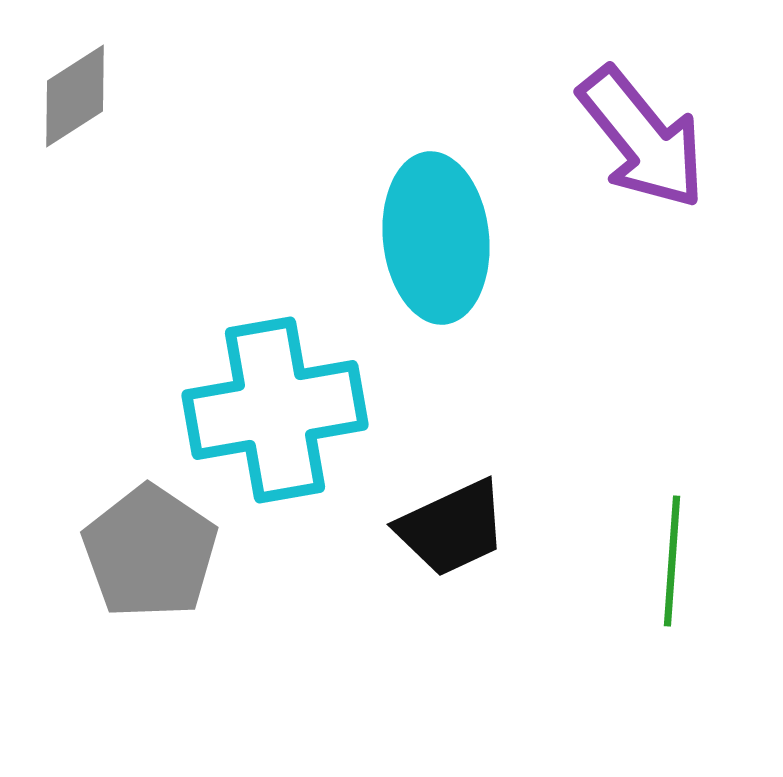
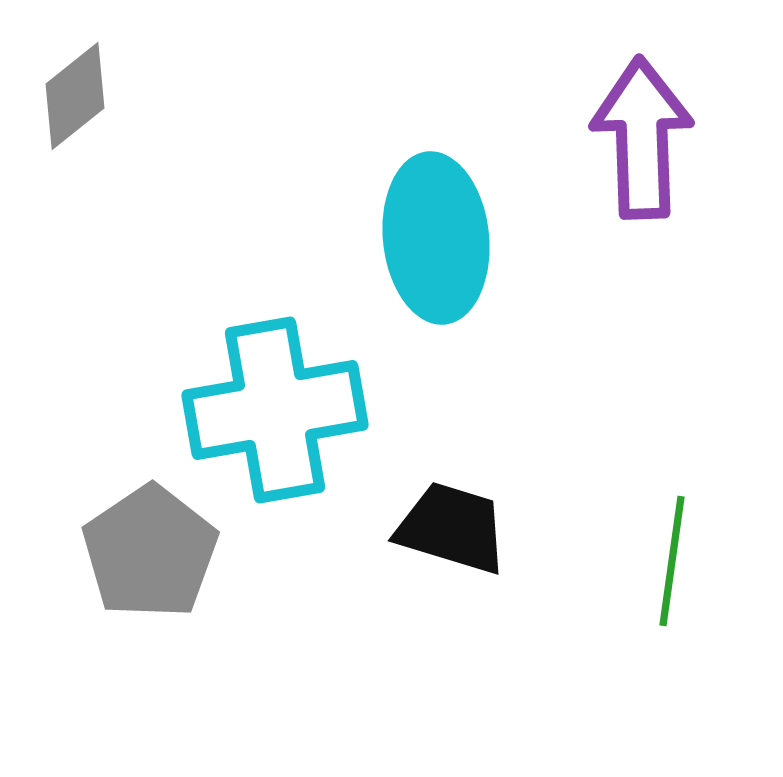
gray diamond: rotated 6 degrees counterclockwise
purple arrow: rotated 143 degrees counterclockwise
black trapezoid: rotated 138 degrees counterclockwise
gray pentagon: rotated 4 degrees clockwise
green line: rotated 4 degrees clockwise
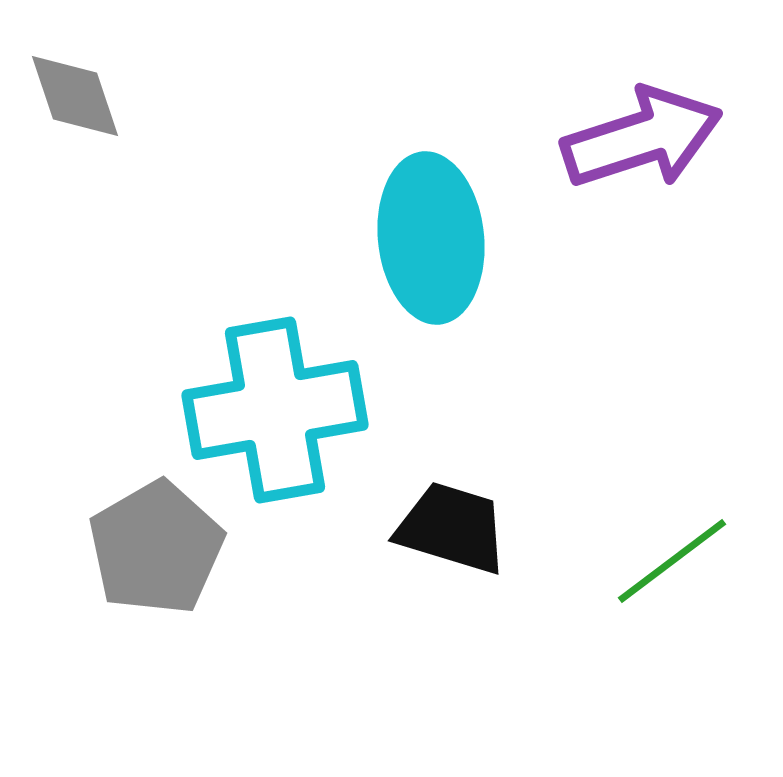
gray diamond: rotated 70 degrees counterclockwise
purple arrow: rotated 74 degrees clockwise
cyan ellipse: moved 5 px left
gray pentagon: moved 6 px right, 4 px up; rotated 4 degrees clockwise
green line: rotated 45 degrees clockwise
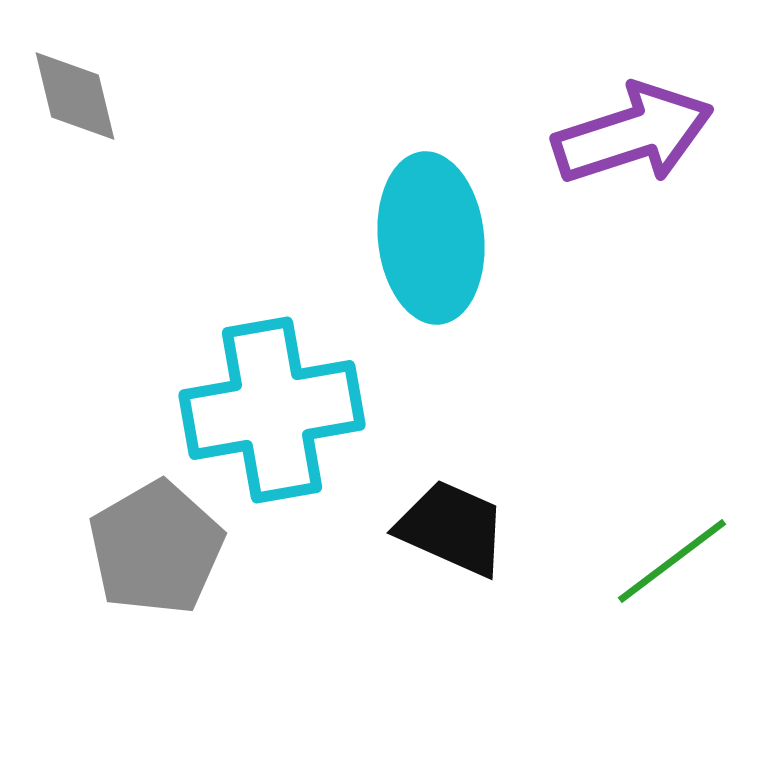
gray diamond: rotated 5 degrees clockwise
purple arrow: moved 9 px left, 4 px up
cyan cross: moved 3 px left
black trapezoid: rotated 7 degrees clockwise
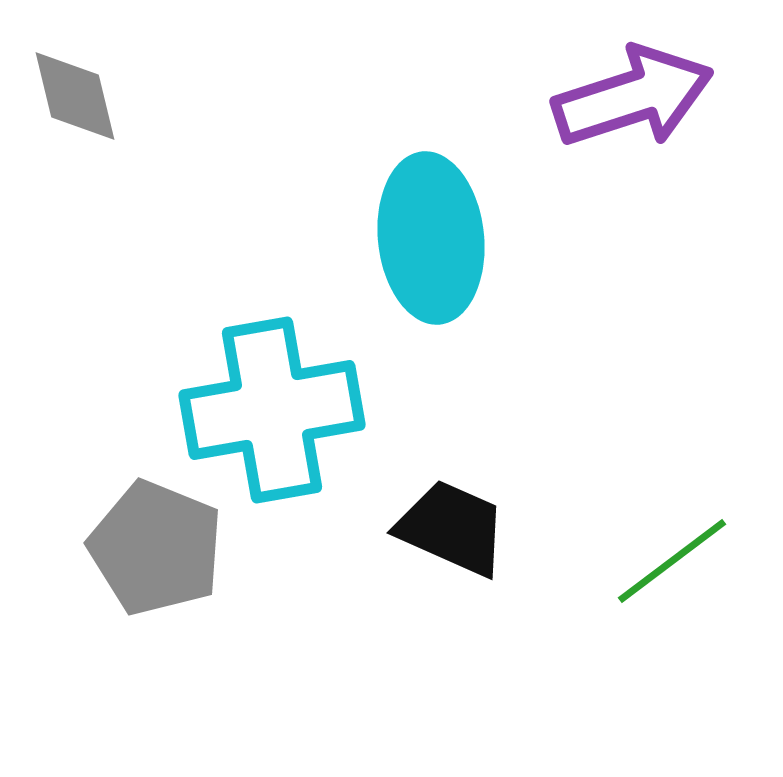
purple arrow: moved 37 px up
gray pentagon: rotated 20 degrees counterclockwise
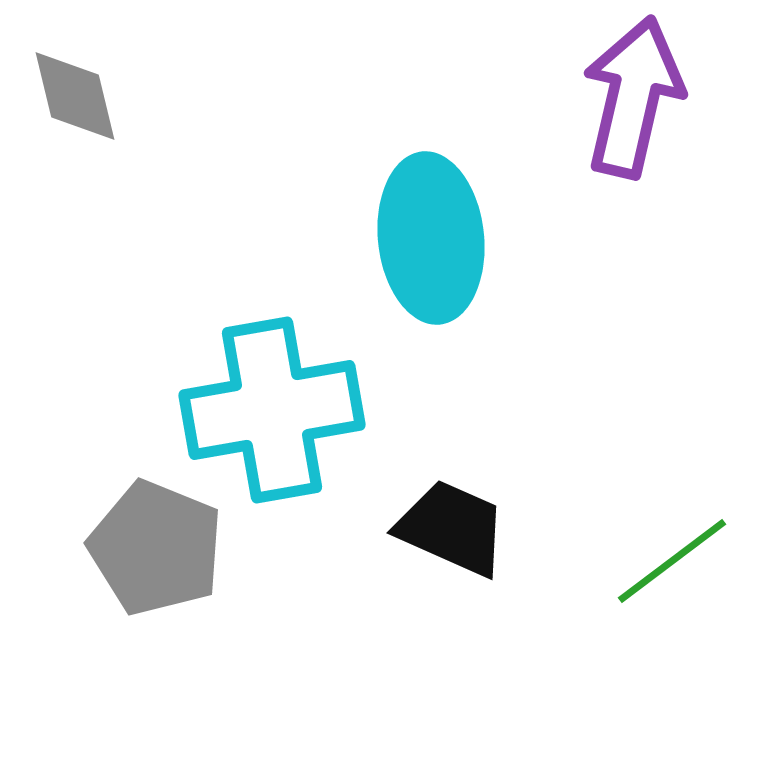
purple arrow: rotated 59 degrees counterclockwise
